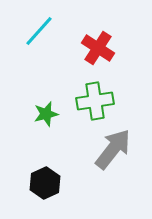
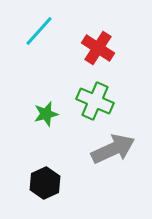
green cross: rotated 33 degrees clockwise
gray arrow: rotated 27 degrees clockwise
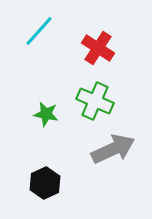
green star: rotated 25 degrees clockwise
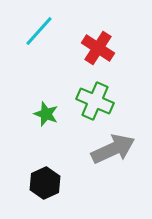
green star: rotated 10 degrees clockwise
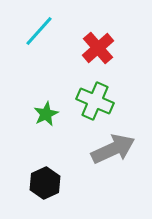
red cross: rotated 16 degrees clockwise
green star: rotated 25 degrees clockwise
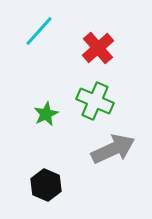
black hexagon: moved 1 px right, 2 px down; rotated 12 degrees counterclockwise
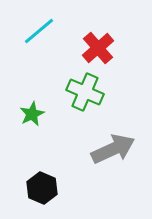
cyan line: rotated 8 degrees clockwise
green cross: moved 10 px left, 9 px up
green star: moved 14 px left
black hexagon: moved 4 px left, 3 px down
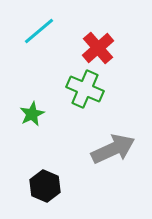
green cross: moved 3 px up
black hexagon: moved 3 px right, 2 px up
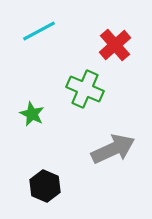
cyan line: rotated 12 degrees clockwise
red cross: moved 17 px right, 3 px up
green star: rotated 20 degrees counterclockwise
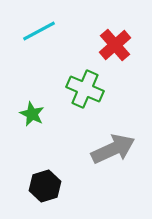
black hexagon: rotated 20 degrees clockwise
